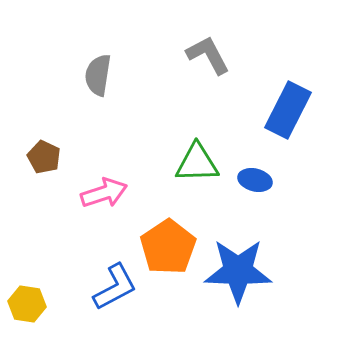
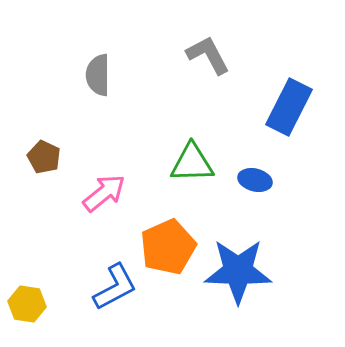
gray semicircle: rotated 9 degrees counterclockwise
blue rectangle: moved 1 px right, 3 px up
green triangle: moved 5 px left
pink arrow: rotated 21 degrees counterclockwise
orange pentagon: rotated 10 degrees clockwise
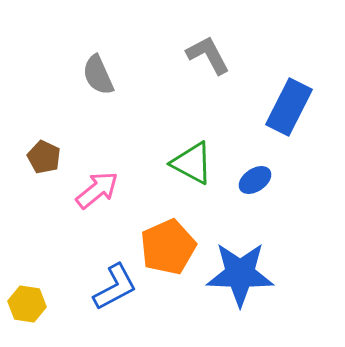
gray semicircle: rotated 24 degrees counterclockwise
green triangle: rotated 30 degrees clockwise
blue ellipse: rotated 48 degrees counterclockwise
pink arrow: moved 7 px left, 3 px up
blue star: moved 2 px right, 3 px down
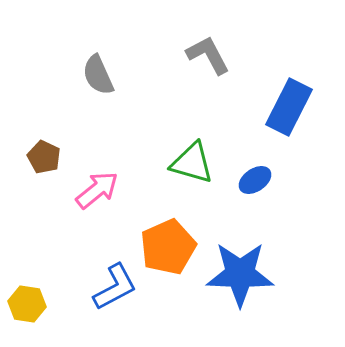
green triangle: rotated 12 degrees counterclockwise
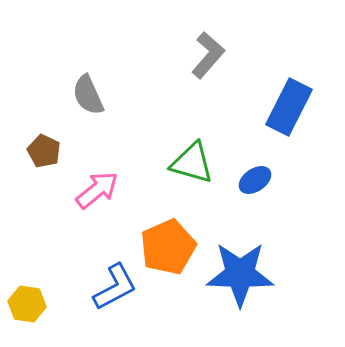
gray L-shape: rotated 69 degrees clockwise
gray semicircle: moved 10 px left, 20 px down
brown pentagon: moved 6 px up
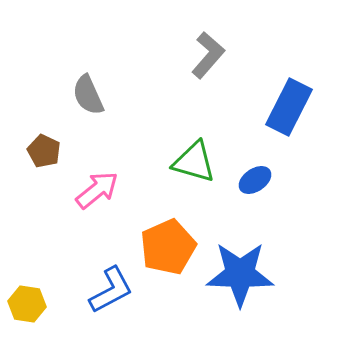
green triangle: moved 2 px right, 1 px up
blue L-shape: moved 4 px left, 3 px down
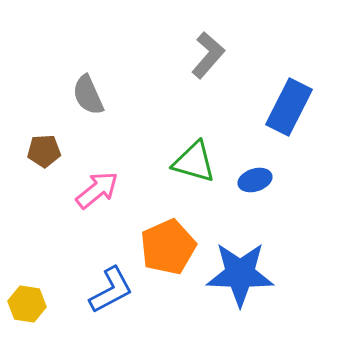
brown pentagon: rotated 28 degrees counterclockwise
blue ellipse: rotated 16 degrees clockwise
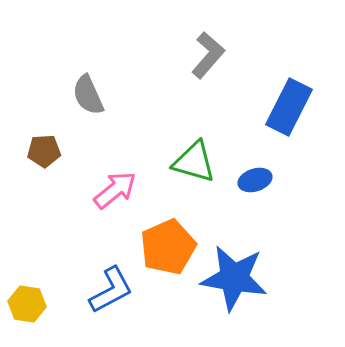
pink arrow: moved 18 px right
blue star: moved 6 px left, 4 px down; rotated 8 degrees clockwise
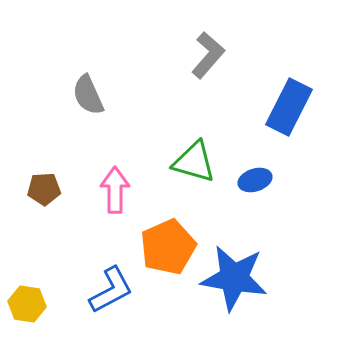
brown pentagon: moved 38 px down
pink arrow: rotated 51 degrees counterclockwise
